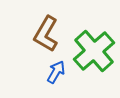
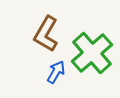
green cross: moved 2 px left, 2 px down
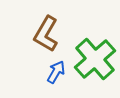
green cross: moved 3 px right, 6 px down
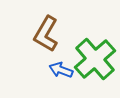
blue arrow: moved 5 px right, 2 px up; rotated 100 degrees counterclockwise
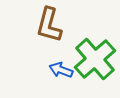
brown L-shape: moved 3 px right, 9 px up; rotated 15 degrees counterclockwise
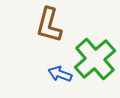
blue arrow: moved 1 px left, 4 px down
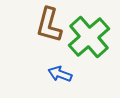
green cross: moved 6 px left, 22 px up
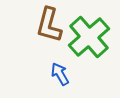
blue arrow: rotated 40 degrees clockwise
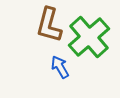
blue arrow: moved 7 px up
